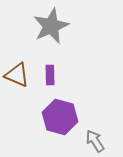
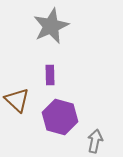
brown triangle: moved 25 px down; rotated 20 degrees clockwise
gray arrow: rotated 45 degrees clockwise
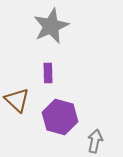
purple rectangle: moved 2 px left, 2 px up
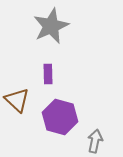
purple rectangle: moved 1 px down
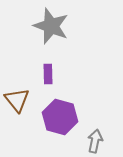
gray star: rotated 27 degrees counterclockwise
brown triangle: rotated 8 degrees clockwise
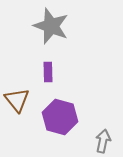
purple rectangle: moved 2 px up
gray arrow: moved 8 px right
